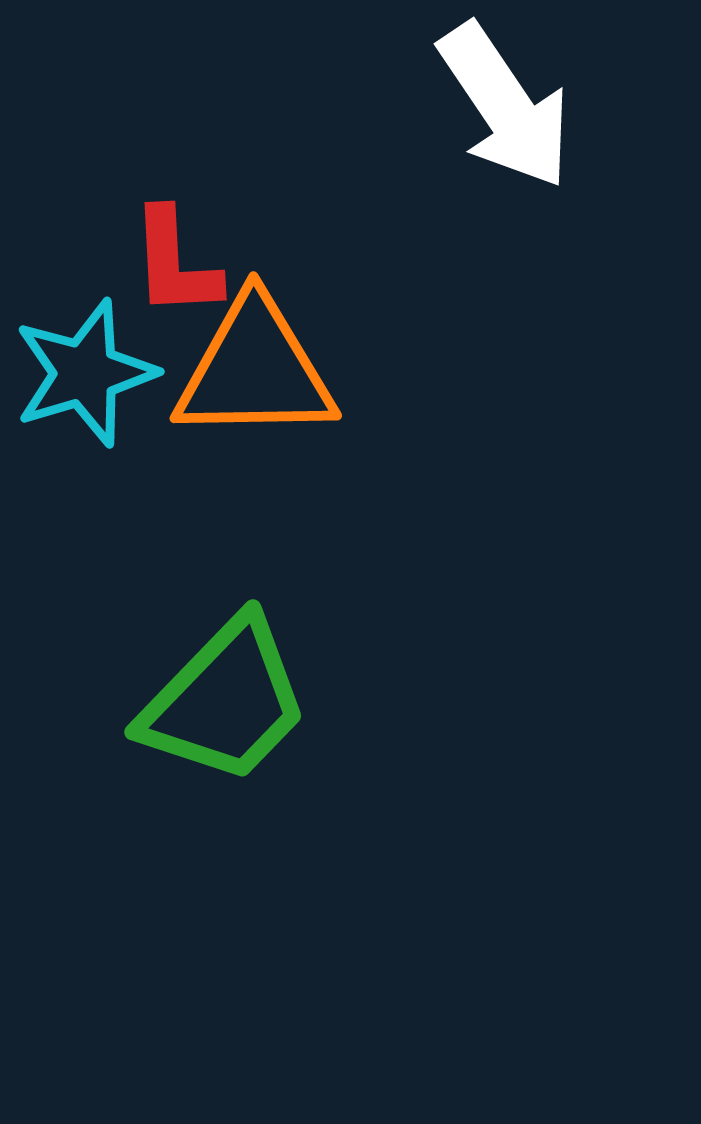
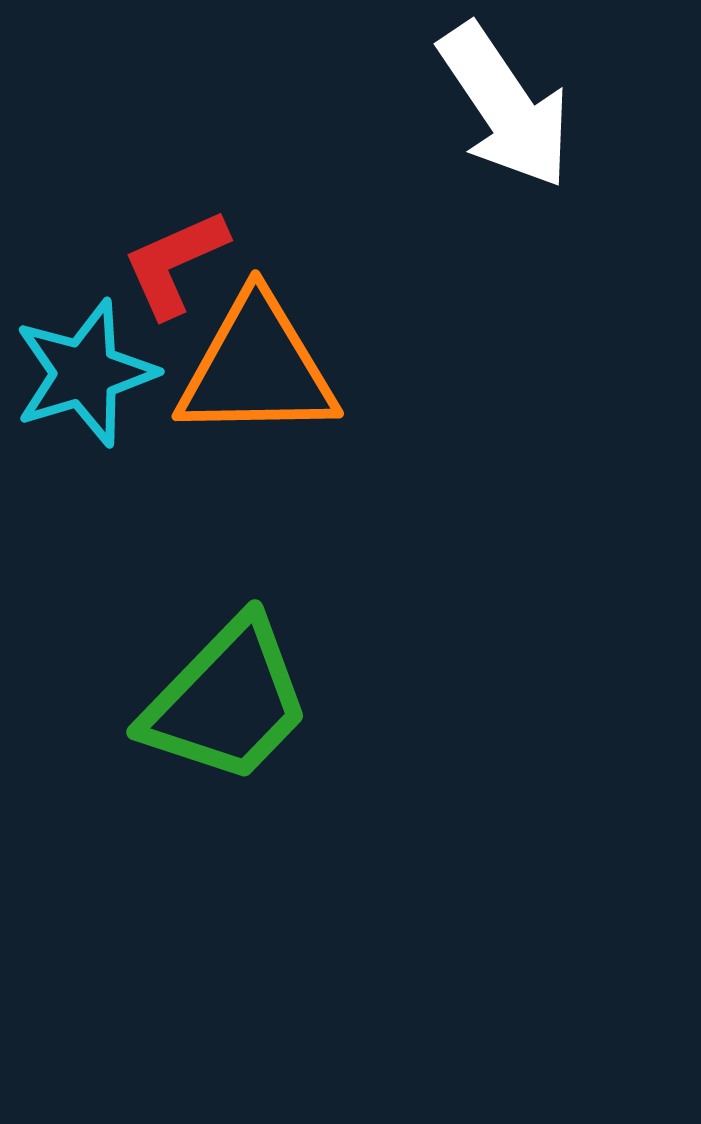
red L-shape: rotated 69 degrees clockwise
orange triangle: moved 2 px right, 2 px up
green trapezoid: moved 2 px right
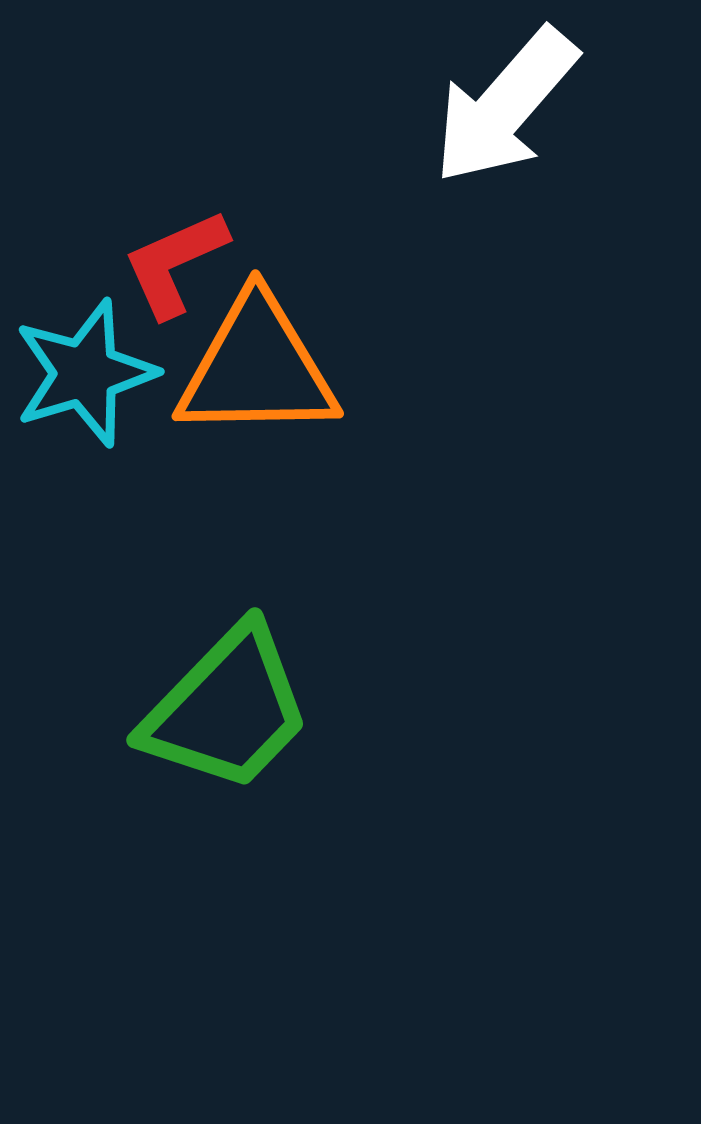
white arrow: rotated 75 degrees clockwise
green trapezoid: moved 8 px down
